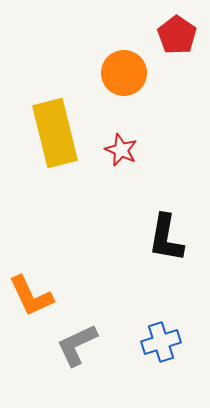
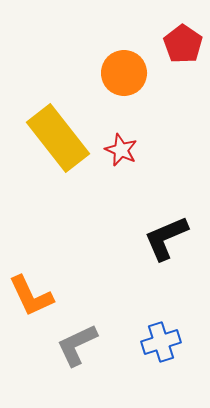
red pentagon: moved 6 px right, 9 px down
yellow rectangle: moved 3 px right, 5 px down; rotated 24 degrees counterclockwise
black L-shape: rotated 57 degrees clockwise
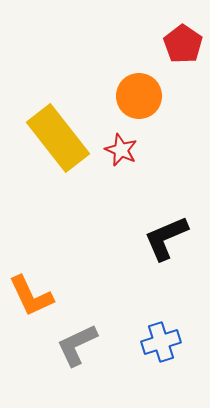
orange circle: moved 15 px right, 23 px down
